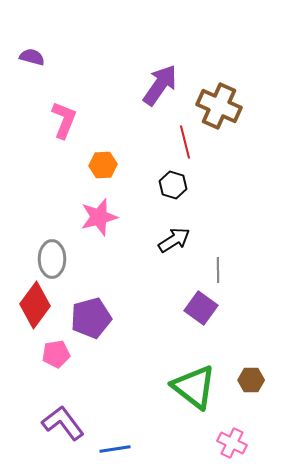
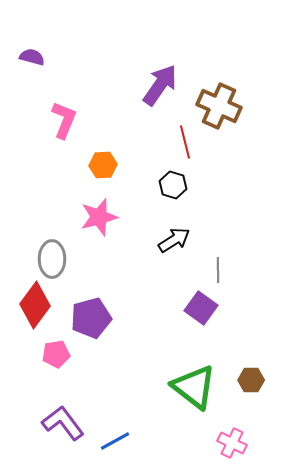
blue line: moved 8 px up; rotated 20 degrees counterclockwise
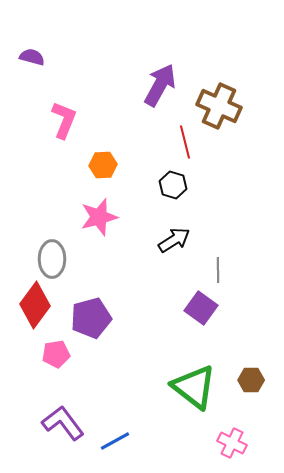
purple arrow: rotated 6 degrees counterclockwise
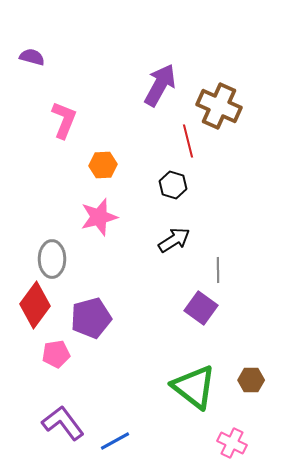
red line: moved 3 px right, 1 px up
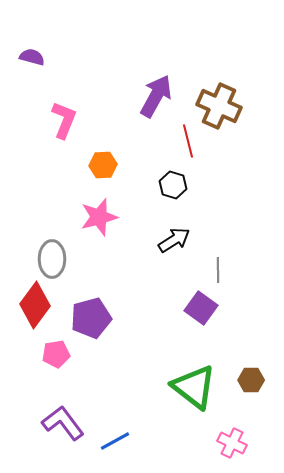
purple arrow: moved 4 px left, 11 px down
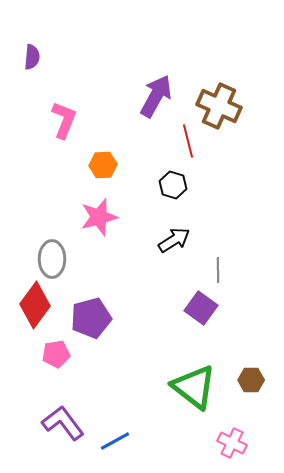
purple semicircle: rotated 80 degrees clockwise
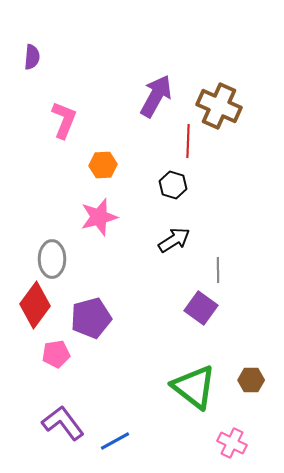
red line: rotated 16 degrees clockwise
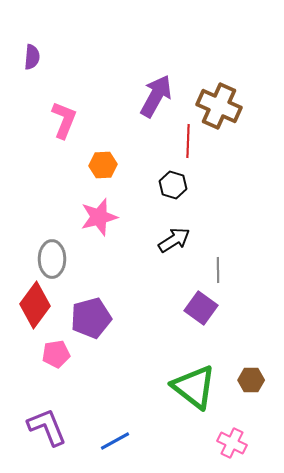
purple L-shape: moved 16 px left, 4 px down; rotated 15 degrees clockwise
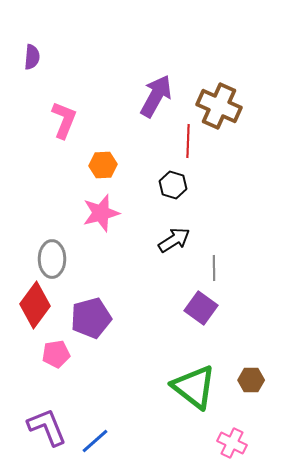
pink star: moved 2 px right, 4 px up
gray line: moved 4 px left, 2 px up
blue line: moved 20 px left; rotated 12 degrees counterclockwise
